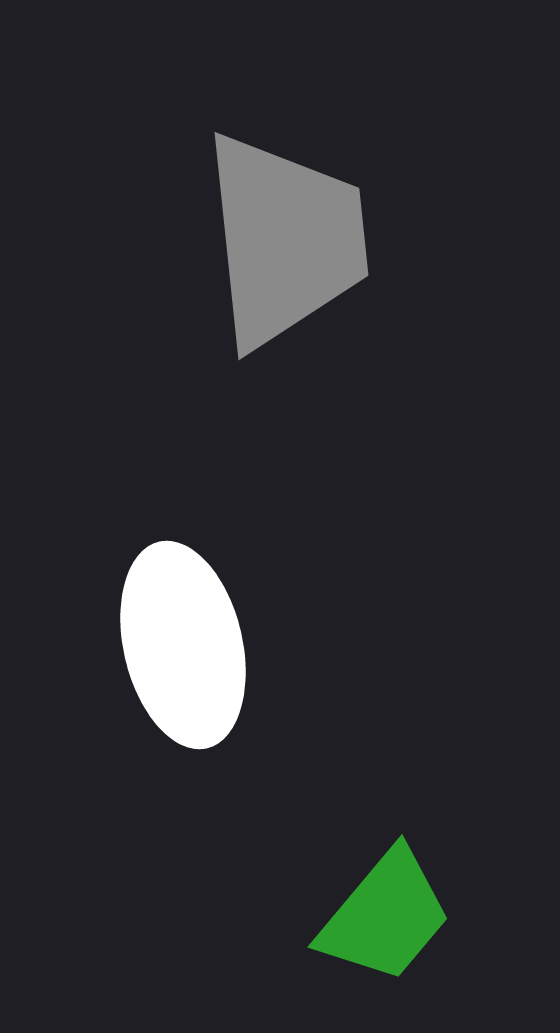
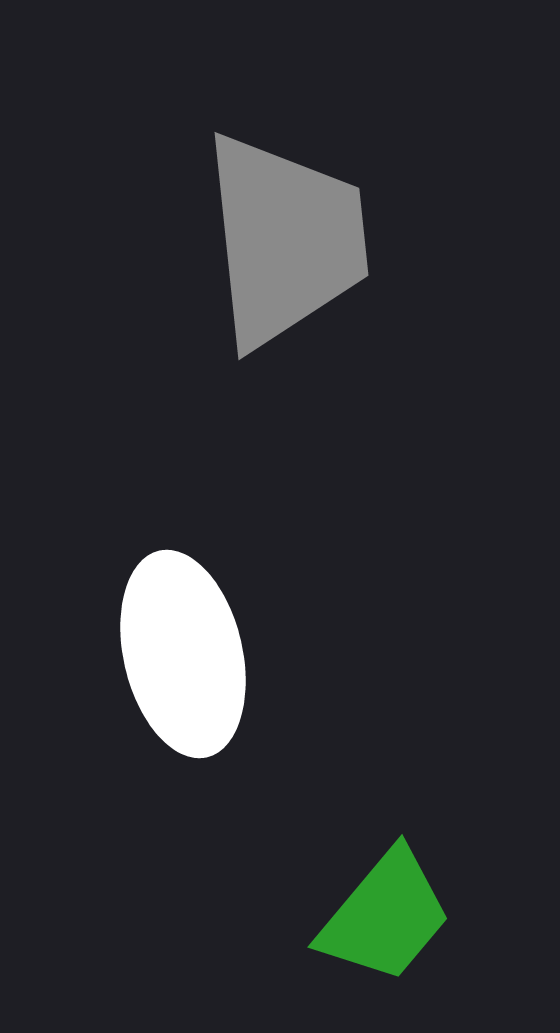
white ellipse: moved 9 px down
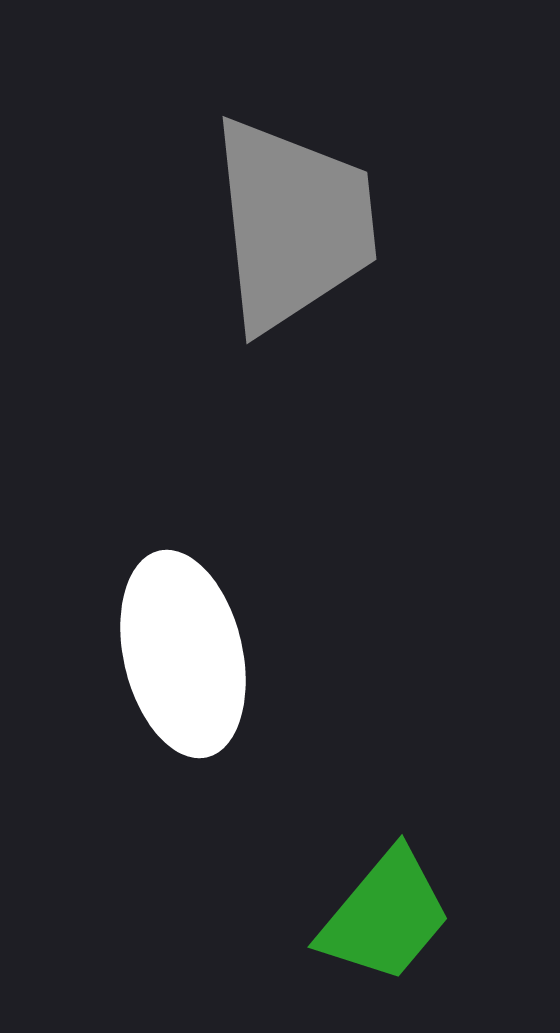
gray trapezoid: moved 8 px right, 16 px up
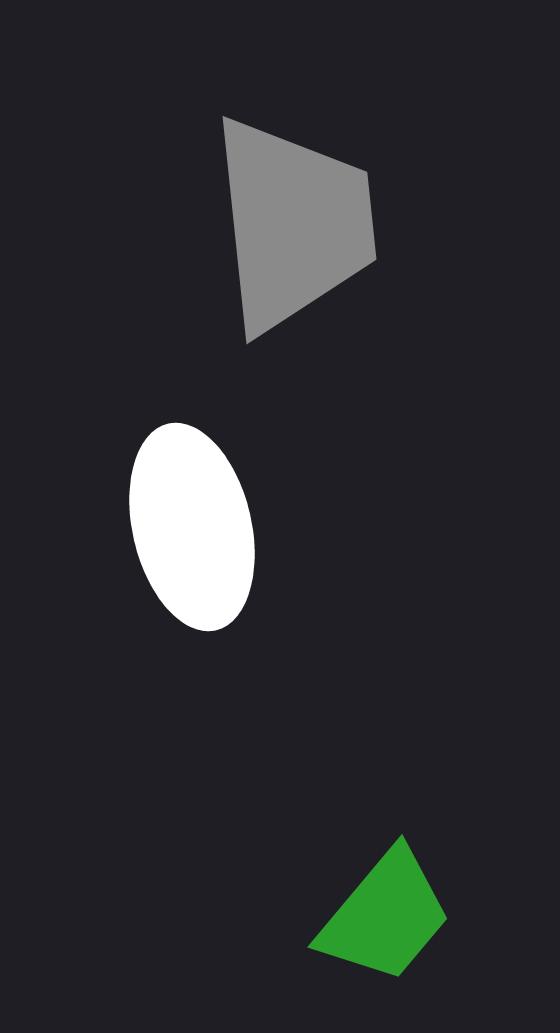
white ellipse: moved 9 px right, 127 px up
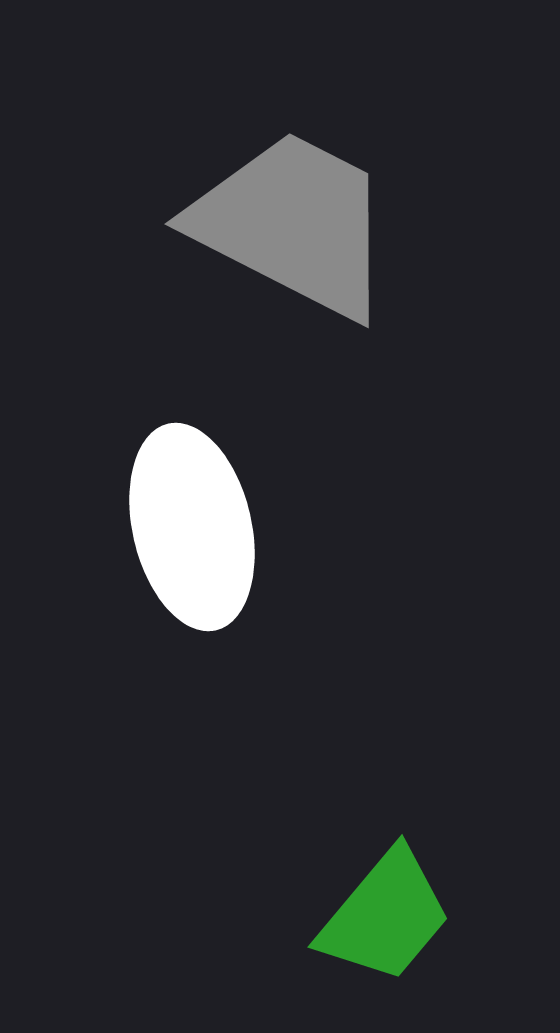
gray trapezoid: rotated 57 degrees counterclockwise
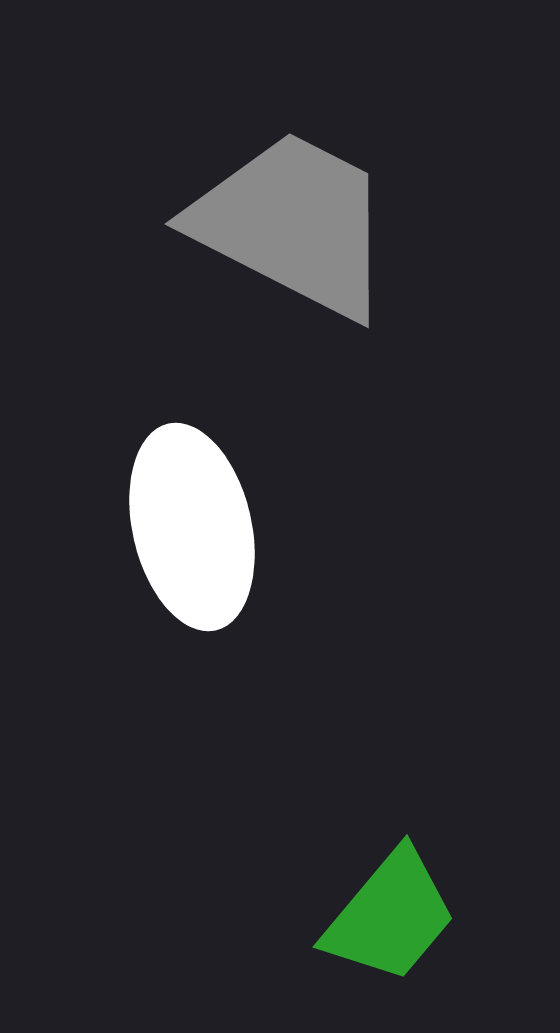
green trapezoid: moved 5 px right
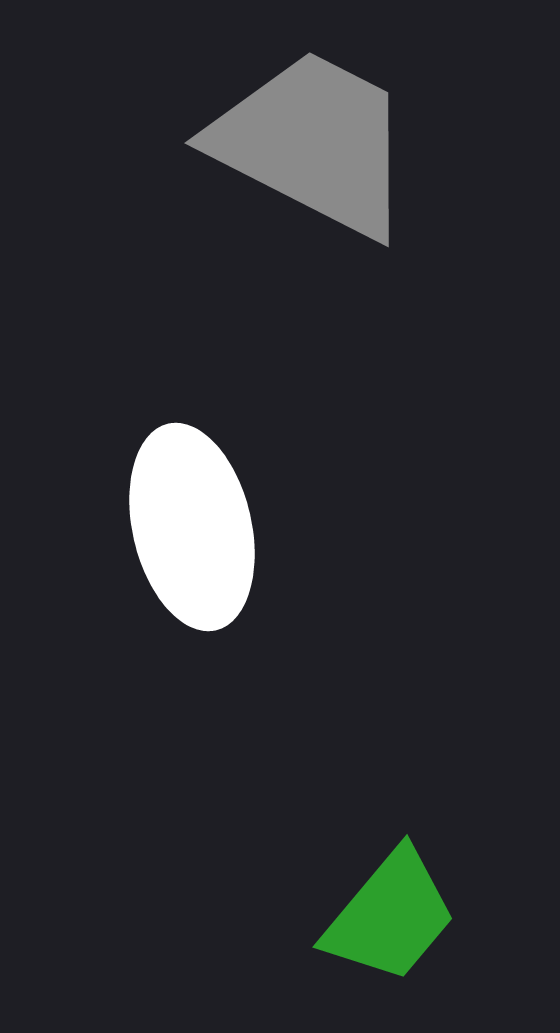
gray trapezoid: moved 20 px right, 81 px up
